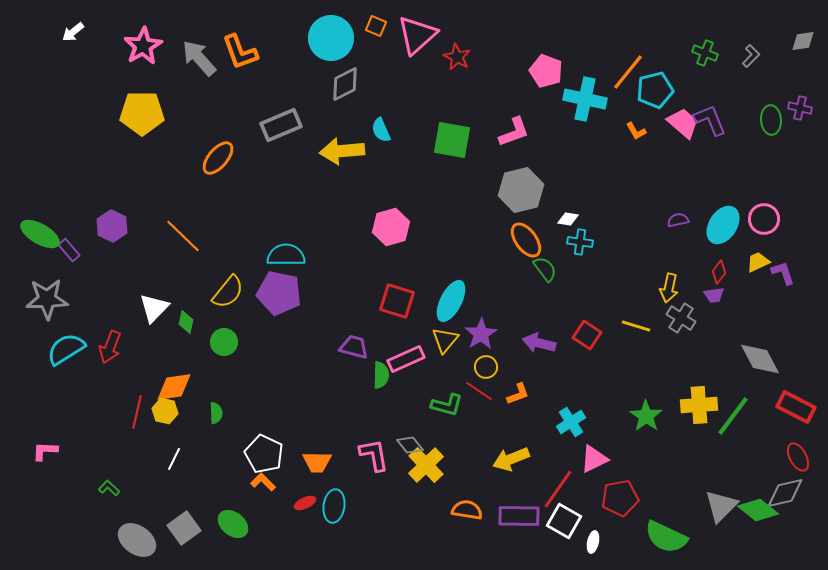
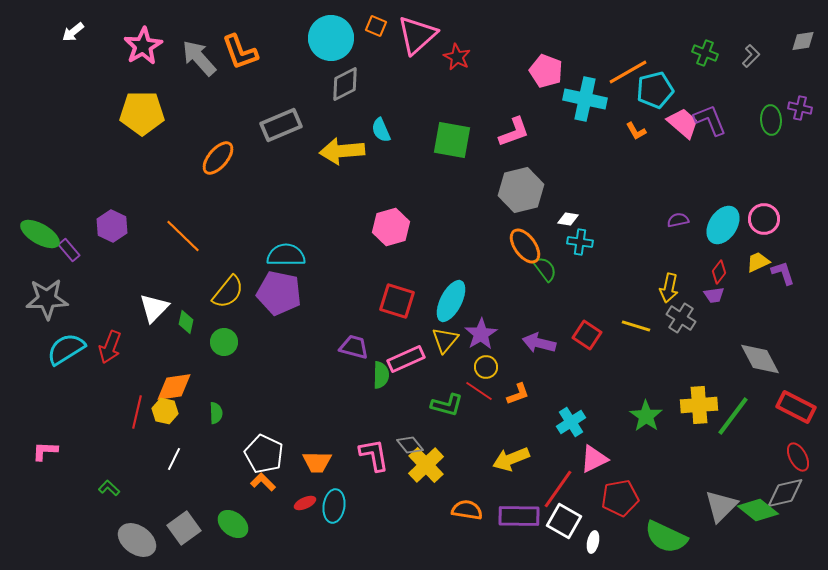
orange line at (628, 72): rotated 21 degrees clockwise
orange ellipse at (526, 240): moved 1 px left, 6 px down
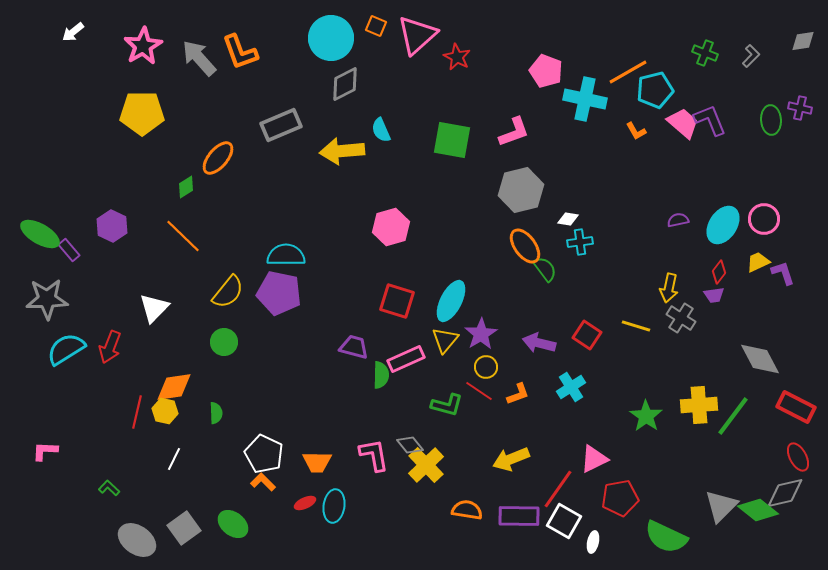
cyan cross at (580, 242): rotated 15 degrees counterclockwise
green diamond at (186, 322): moved 135 px up; rotated 45 degrees clockwise
cyan cross at (571, 422): moved 35 px up
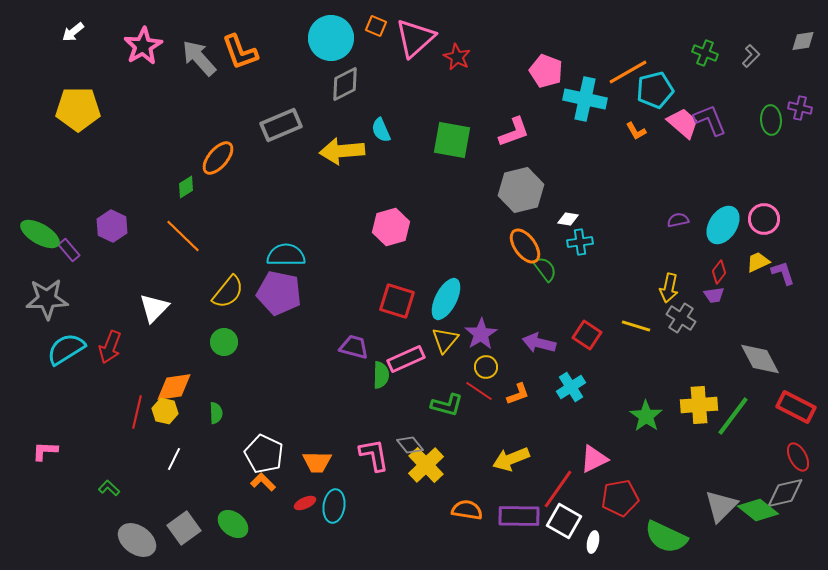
pink triangle at (417, 35): moved 2 px left, 3 px down
yellow pentagon at (142, 113): moved 64 px left, 4 px up
cyan ellipse at (451, 301): moved 5 px left, 2 px up
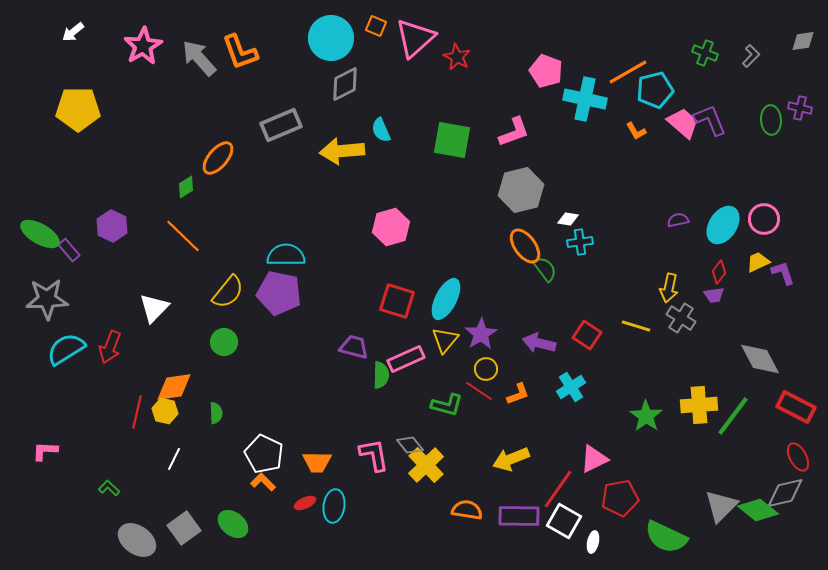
yellow circle at (486, 367): moved 2 px down
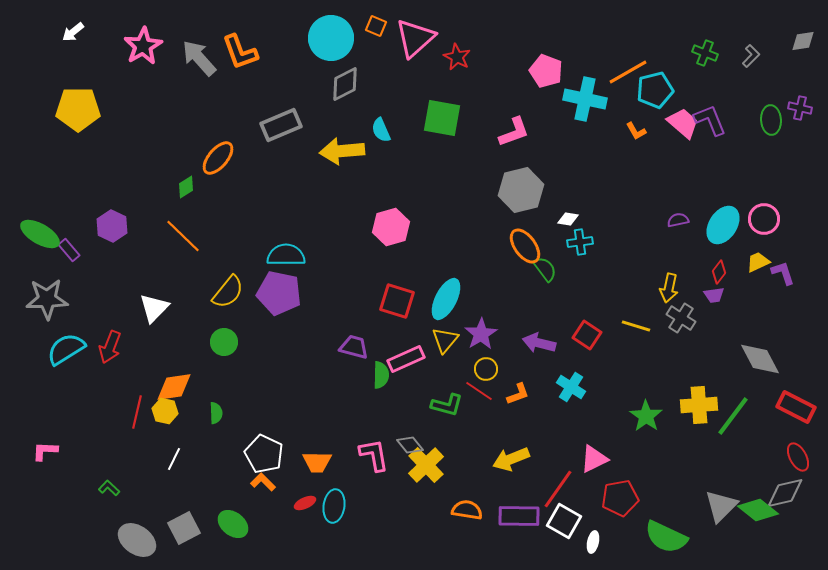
green square at (452, 140): moved 10 px left, 22 px up
cyan cross at (571, 387): rotated 24 degrees counterclockwise
gray square at (184, 528): rotated 8 degrees clockwise
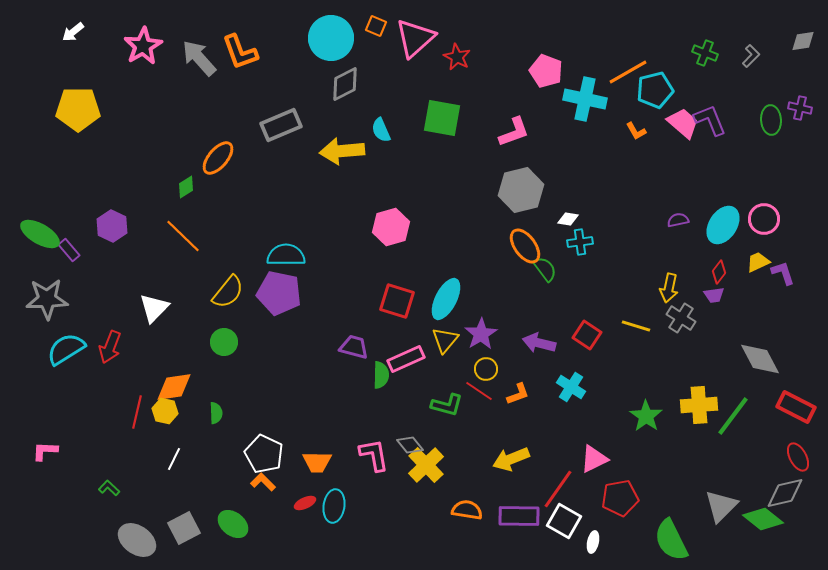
green diamond at (758, 510): moved 5 px right, 9 px down
green semicircle at (666, 537): moved 5 px right, 3 px down; rotated 39 degrees clockwise
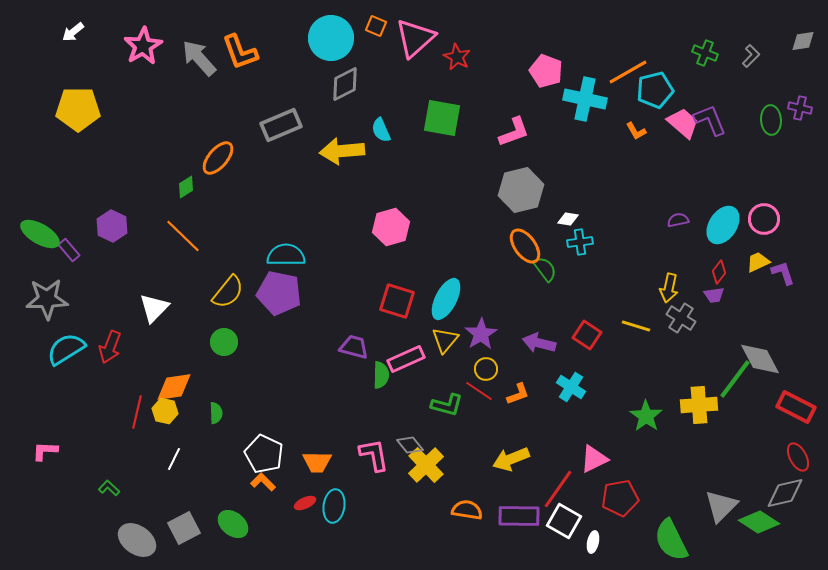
green line at (733, 416): moved 2 px right, 37 px up
green diamond at (763, 519): moved 4 px left, 3 px down; rotated 6 degrees counterclockwise
